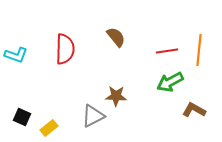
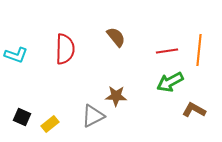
yellow rectangle: moved 1 px right, 4 px up
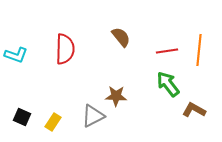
brown semicircle: moved 5 px right
green arrow: moved 2 px left, 2 px down; rotated 80 degrees clockwise
yellow rectangle: moved 3 px right, 2 px up; rotated 18 degrees counterclockwise
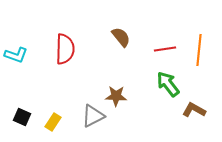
red line: moved 2 px left, 2 px up
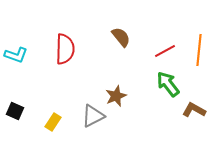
red line: moved 2 px down; rotated 20 degrees counterclockwise
brown star: rotated 25 degrees counterclockwise
black square: moved 7 px left, 6 px up
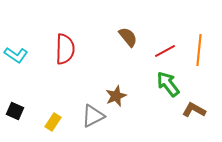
brown semicircle: moved 7 px right
cyan L-shape: rotated 15 degrees clockwise
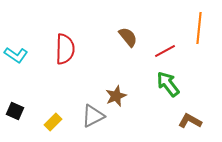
orange line: moved 22 px up
brown L-shape: moved 4 px left, 11 px down
yellow rectangle: rotated 12 degrees clockwise
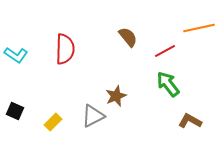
orange line: rotated 72 degrees clockwise
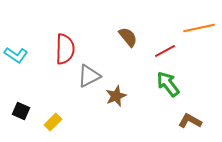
black square: moved 6 px right
gray triangle: moved 4 px left, 40 px up
